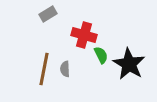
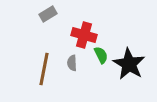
gray semicircle: moved 7 px right, 6 px up
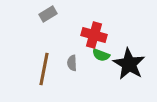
red cross: moved 10 px right
green semicircle: rotated 138 degrees clockwise
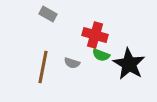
gray rectangle: rotated 60 degrees clockwise
red cross: moved 1 px right
gray semicircle: rotated 70 degrees counterclockwise
brown line: moved 1 px left, 2 px up
